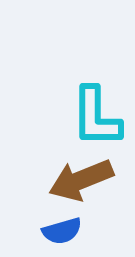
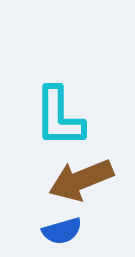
cyan L-shape: moved 37 px left
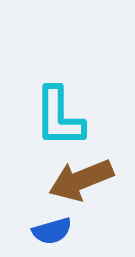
blue semicircle: moved 10 px left
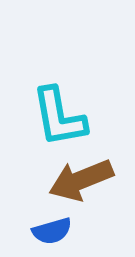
cyan L-shape: rotated 10 degrees counterclockwise
